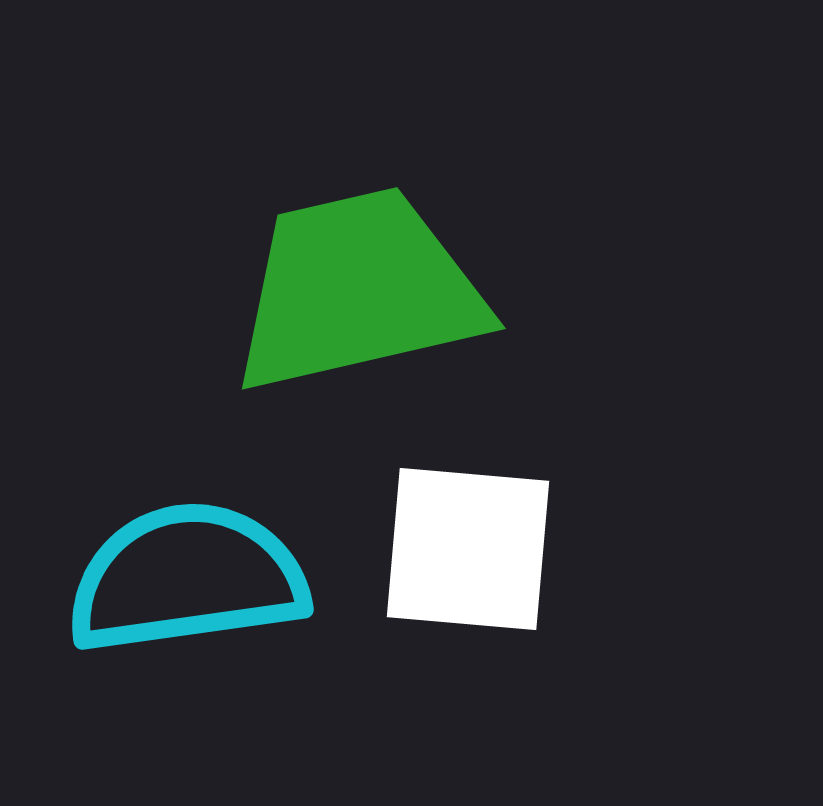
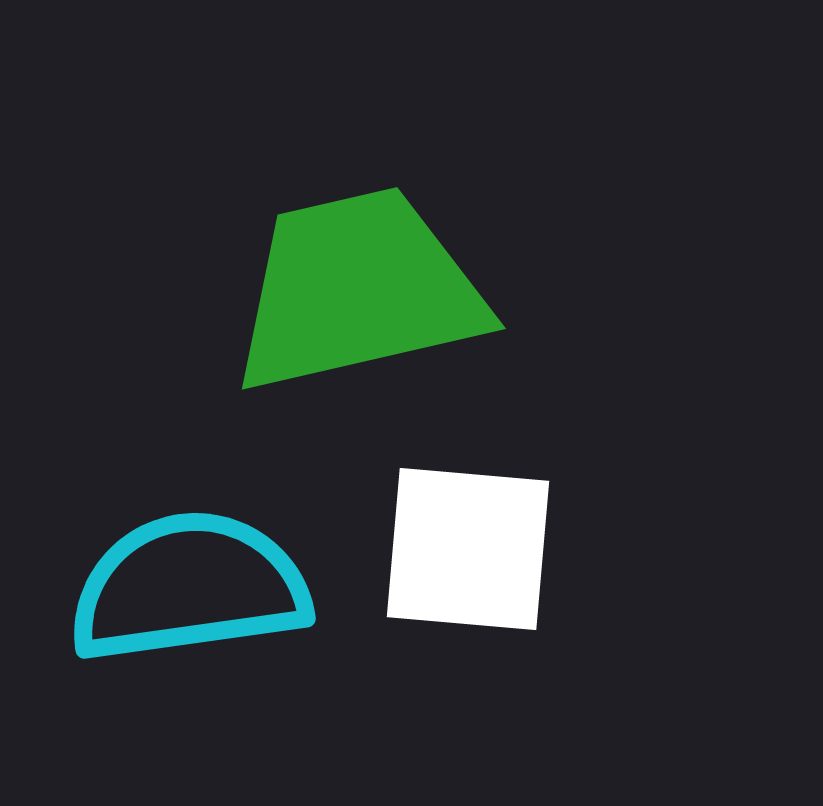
cyan semicircle: moved 2 px right, 9 px down
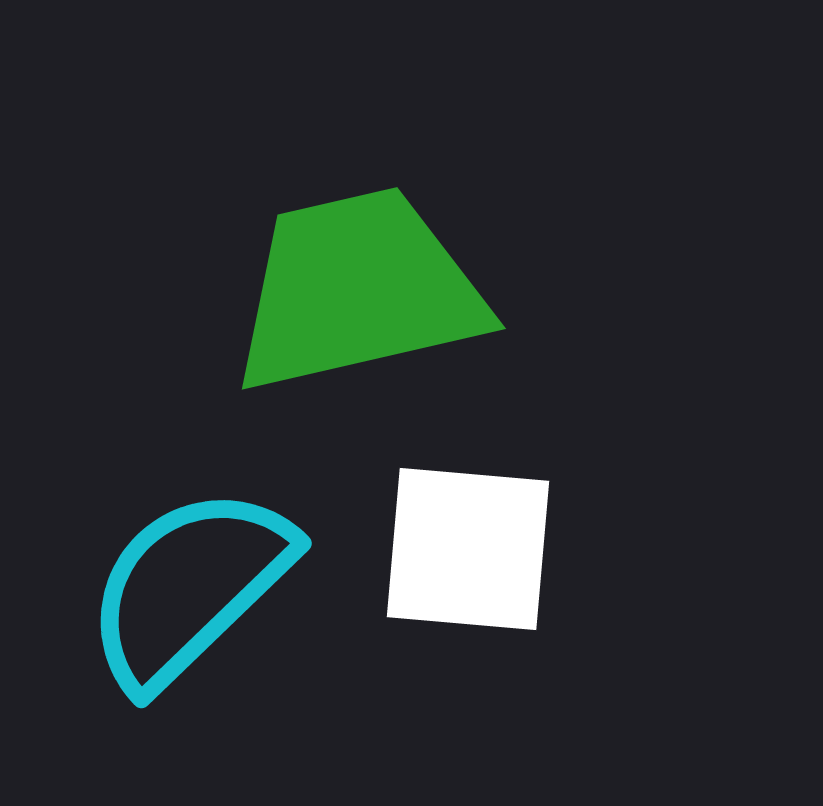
cyan semicircle: rotated 36 degrees counterclockwise
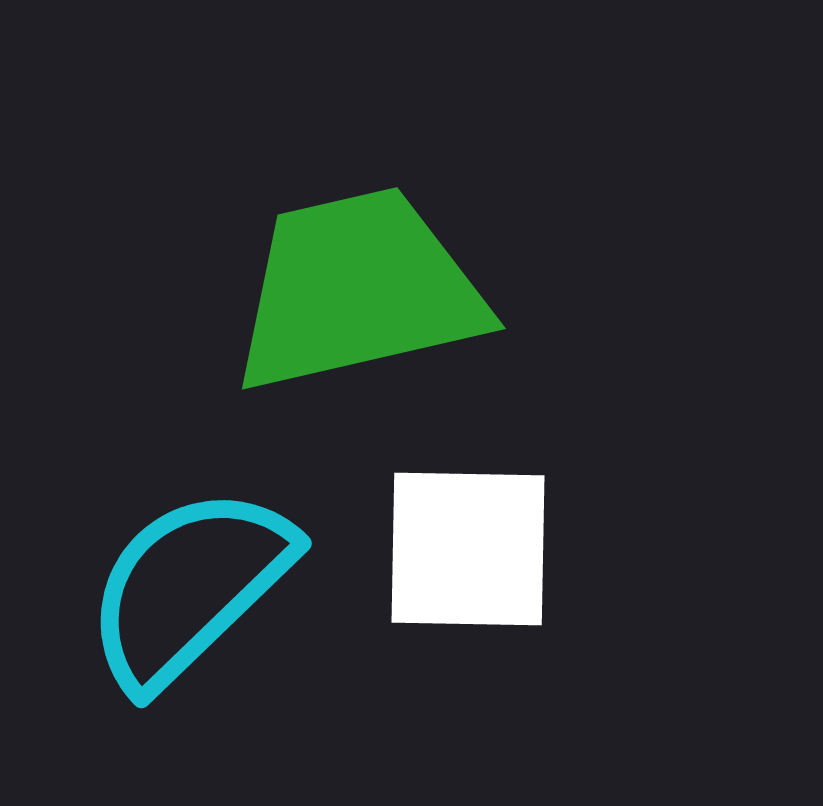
white square: rotated 4 degrees counterclockwise
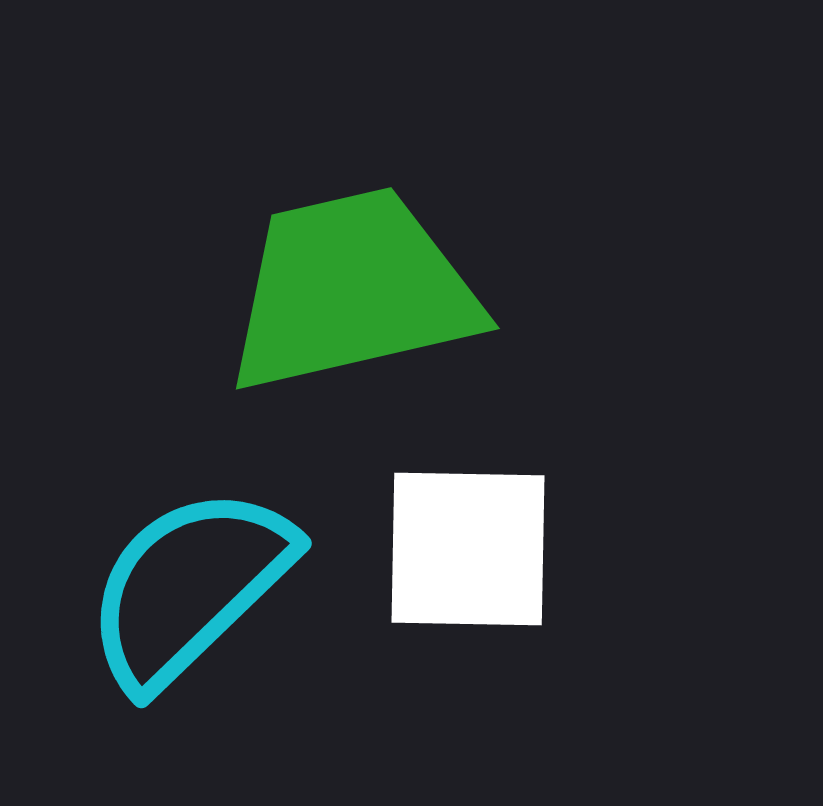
green trapezoid: moved 6 px left
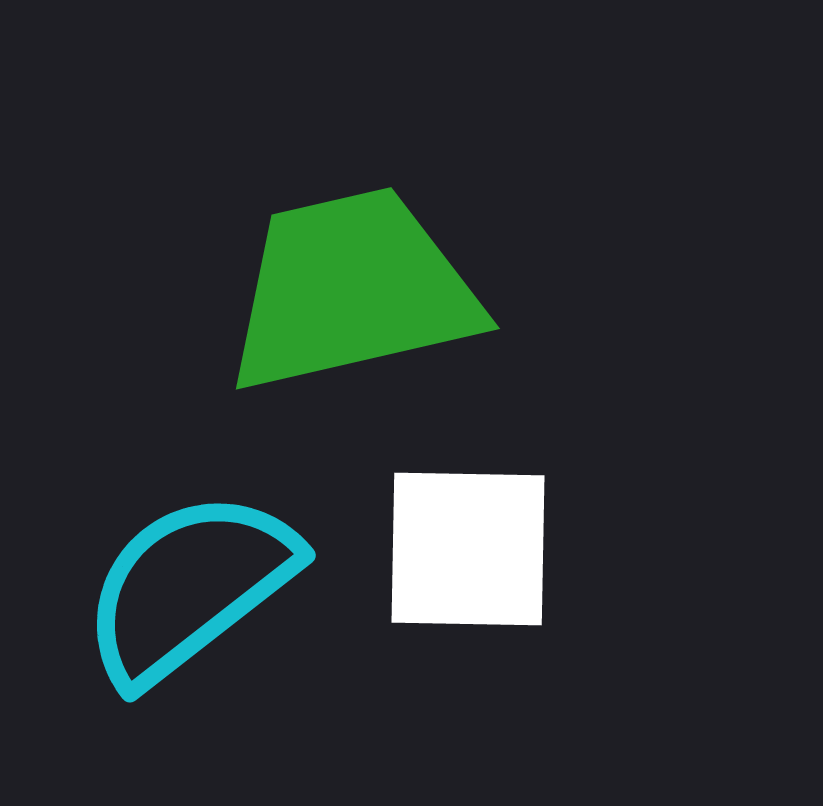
cyan semicircle: rotated 6 degrees clockwise
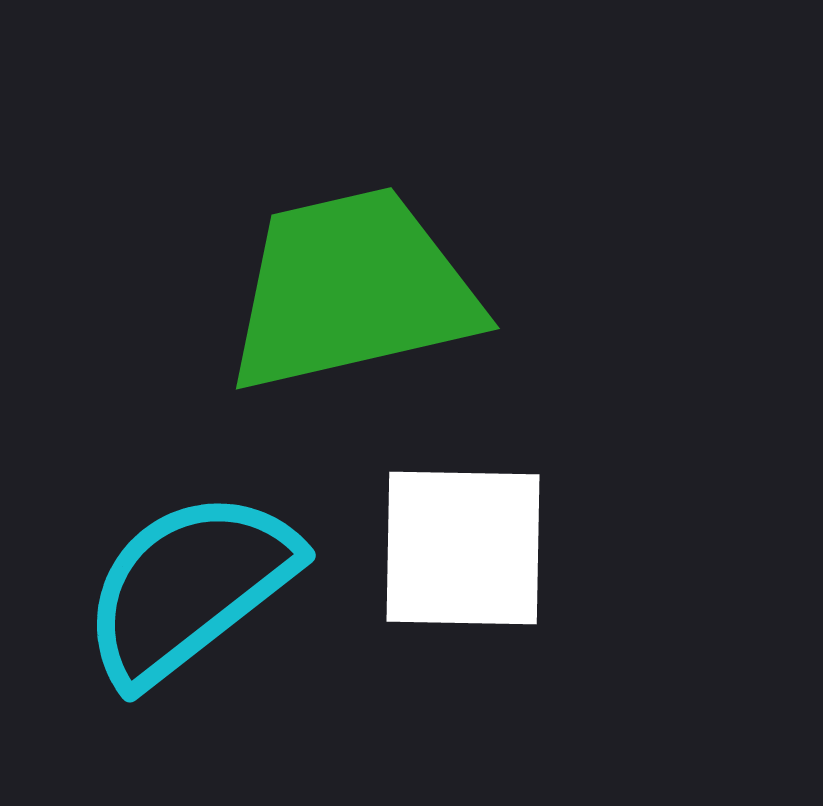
white square: moved 5 px left, 1 px up
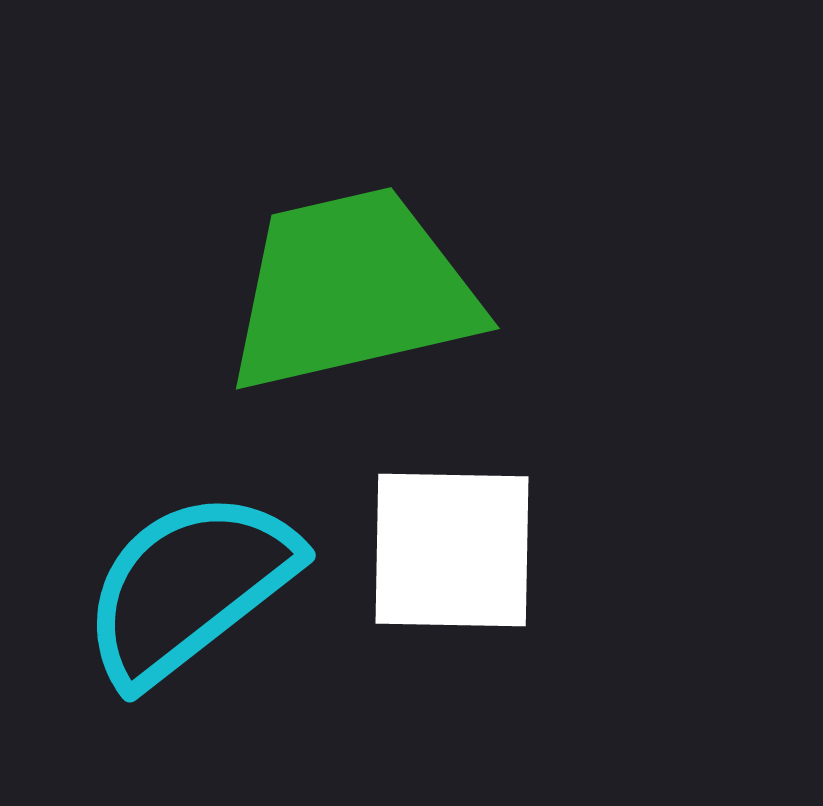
white square: moved 11 px left, 2 px down
